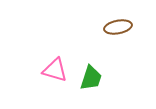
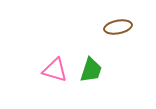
green trapezoid: moved 8 px up
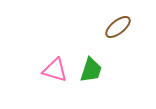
brown ellipse: rotated 28 degrees counterclockwise
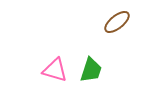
brown ellipse: moved 1 px left, 5 px up
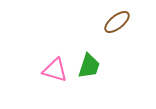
green trapezoid: moved 2 px left, 4 px up
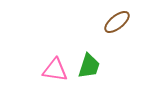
pink triangle: rotated 8 degrees counterclockwise
